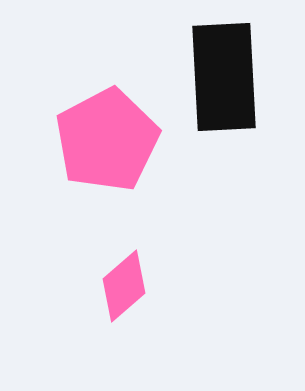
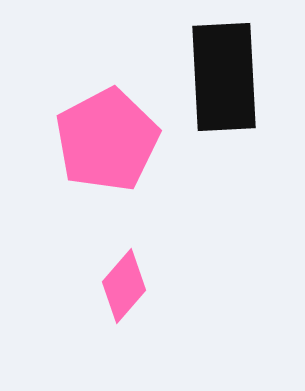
pink diamond: rotated 8 degrees counterclockwise
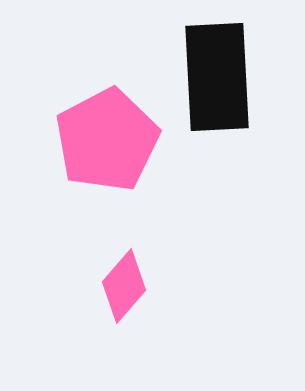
black rectangle: moved 7 px left
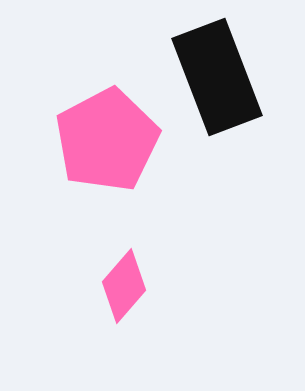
black rectangle: rotated 18 degrees counterclockwise
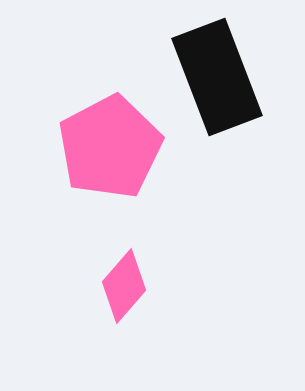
pink pentagon: moved 3 px right, 7 px down
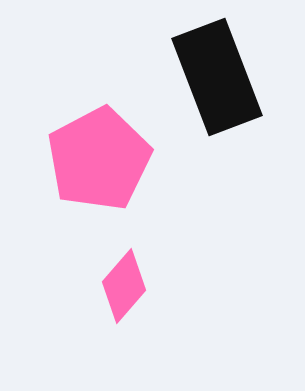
pink pentagon: moved 11 px left, 12 px down
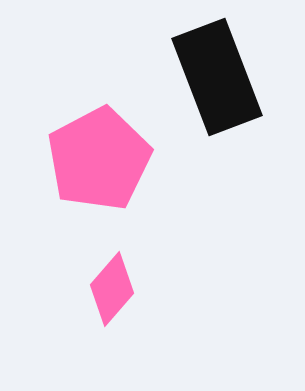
pink diamond: moved 12 px left, 3 px down
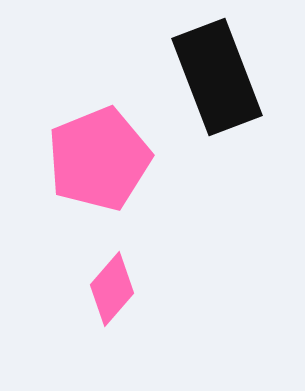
pink pentagon: rotated 6 degrees clockwise
